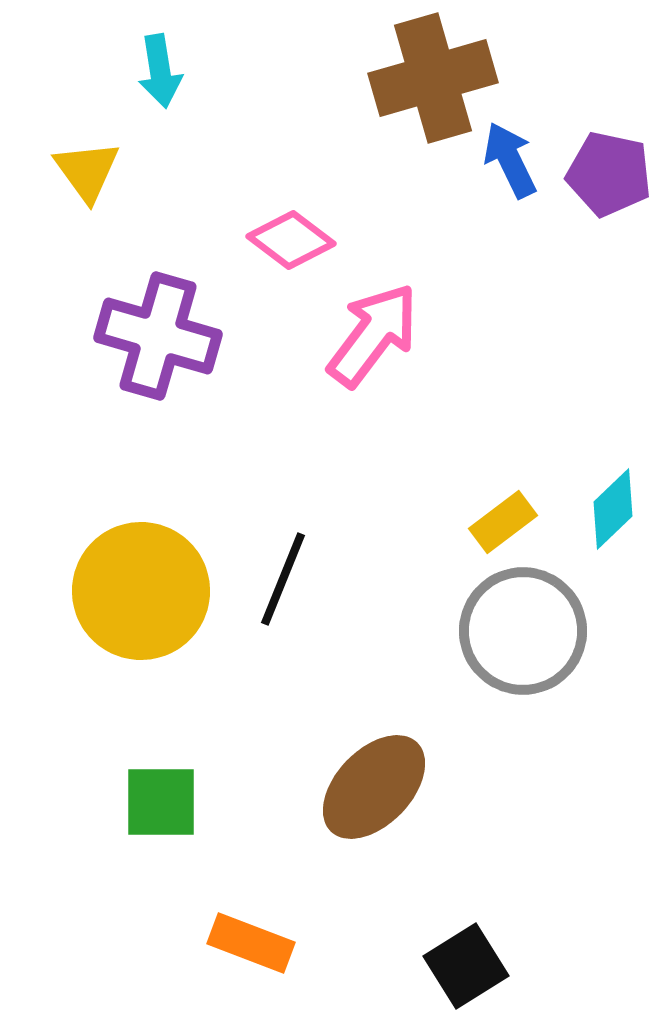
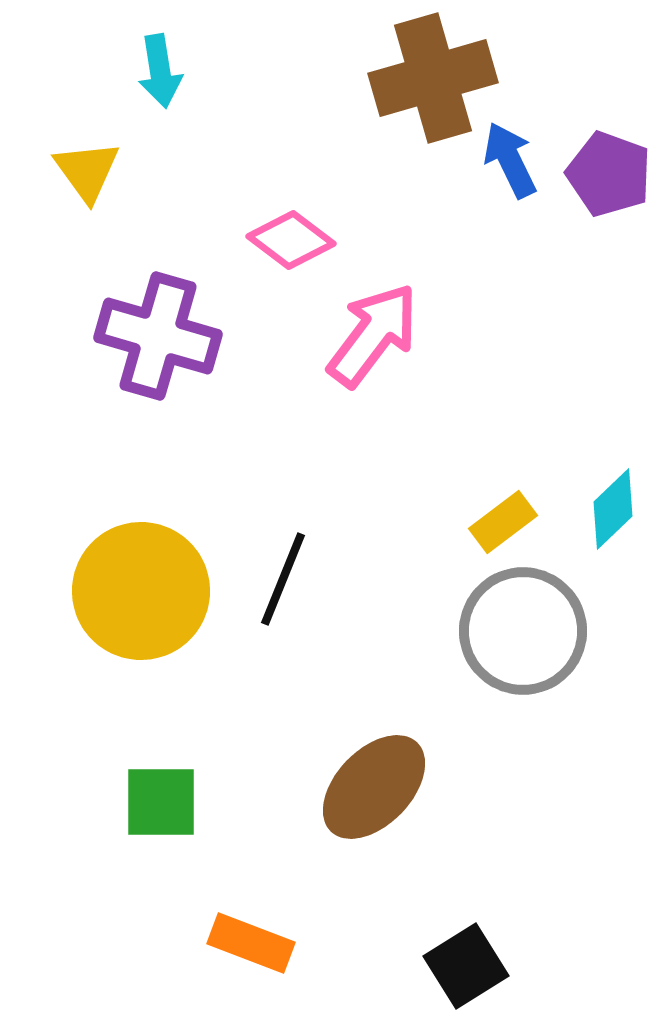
purple pentagon: rotated 8 degrees clockwise
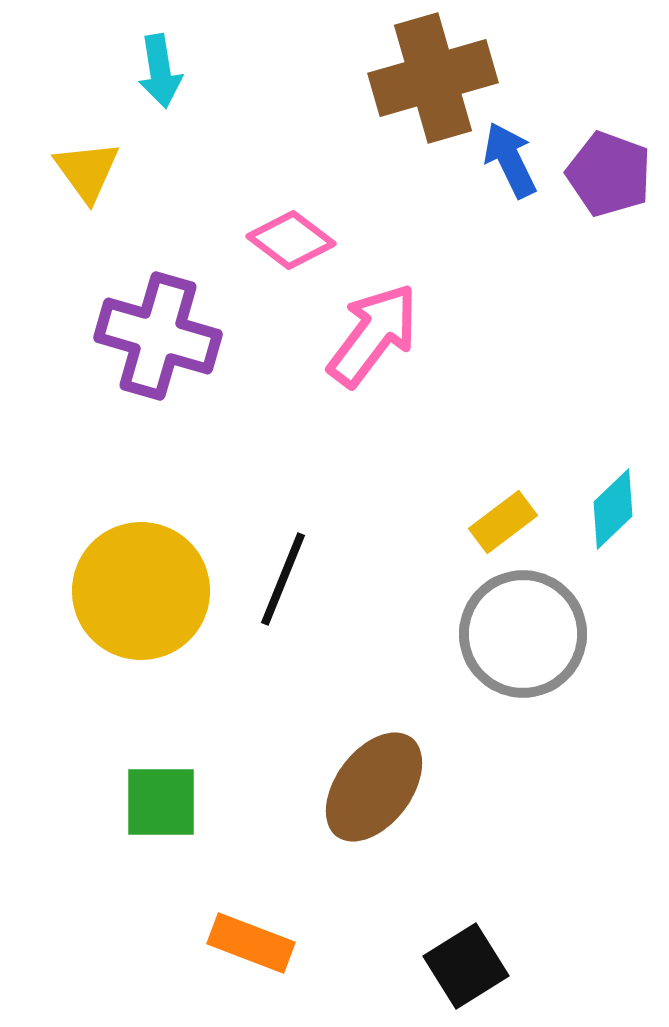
gray circle: moved 3 px down
brown ellipse: rotated 7 degrees counterclockwise
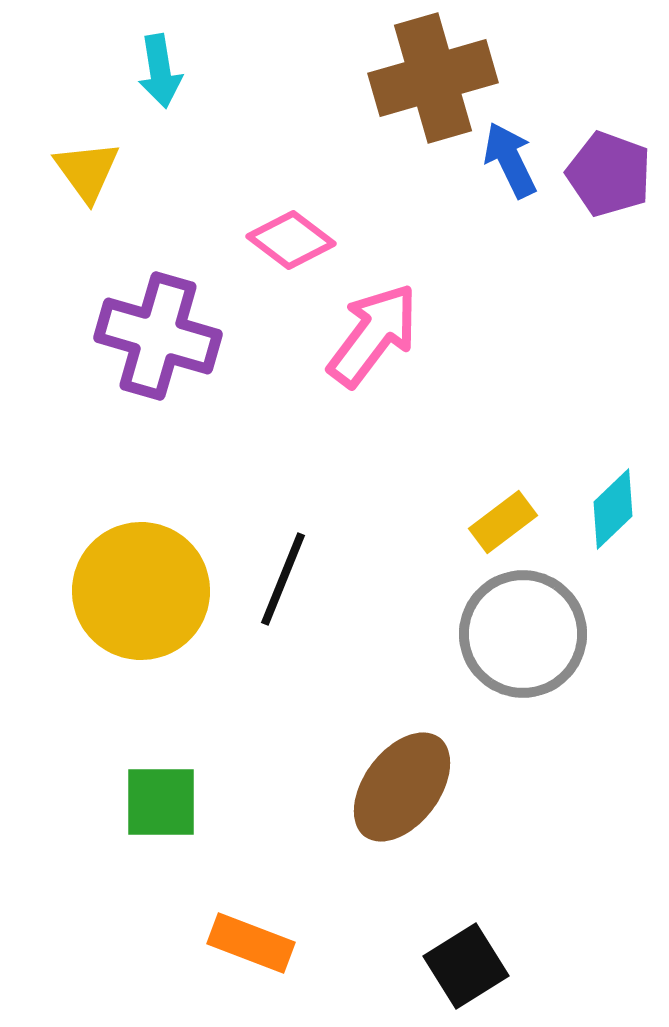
brown ellipse: moved 28 px right
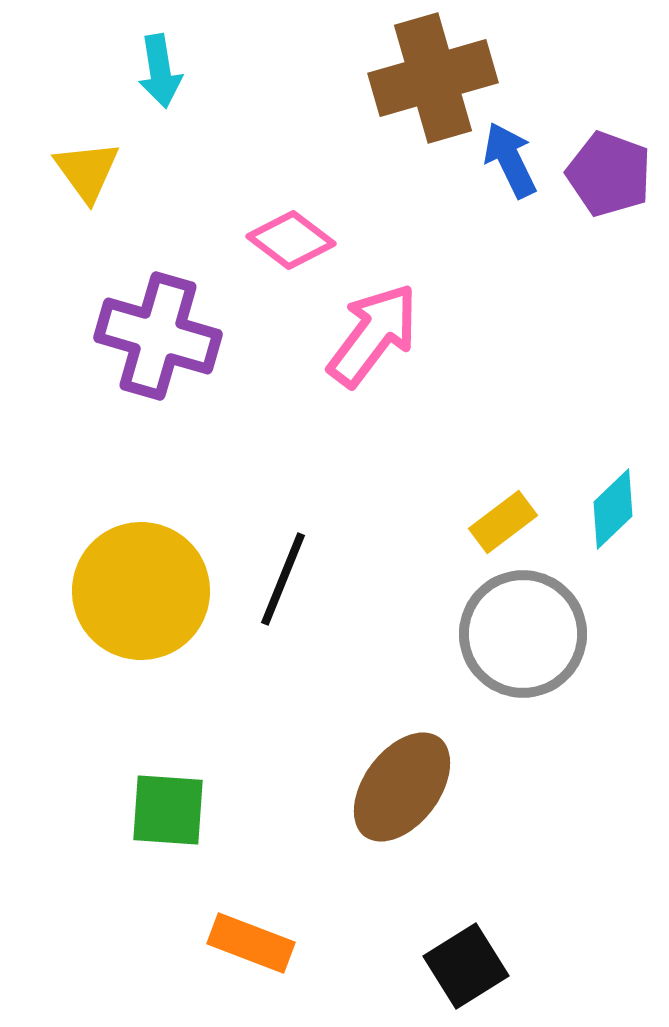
green square: moved 7 px right, 8 px down; rotated 4 degrees clockwise
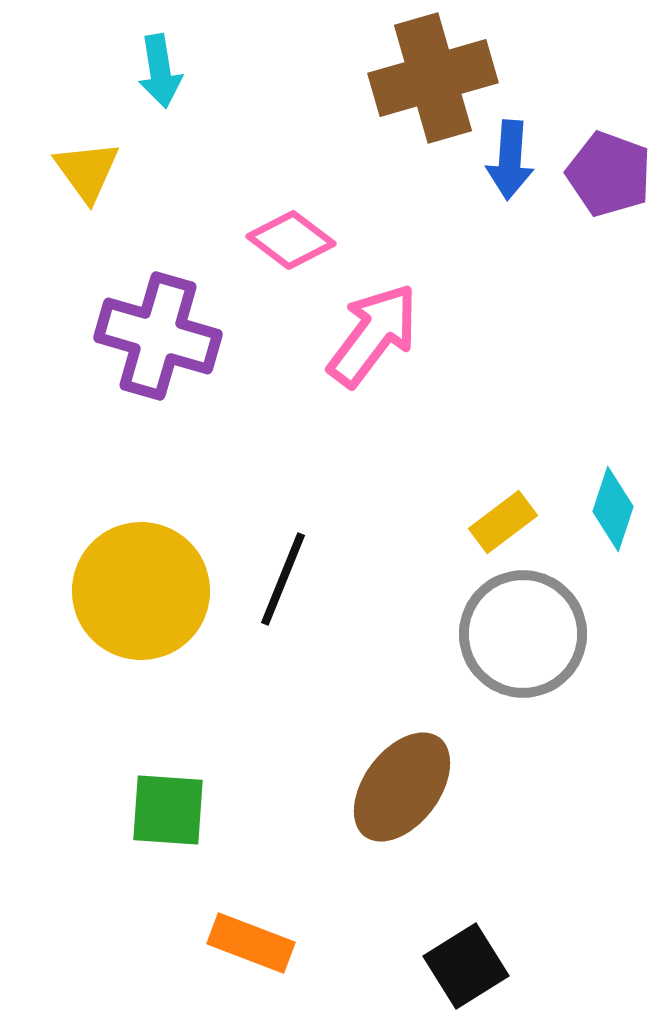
blue arrow: rotated 150 degrees counterclockwise
cyan diamond: rotated 28 degrees counterclockwise
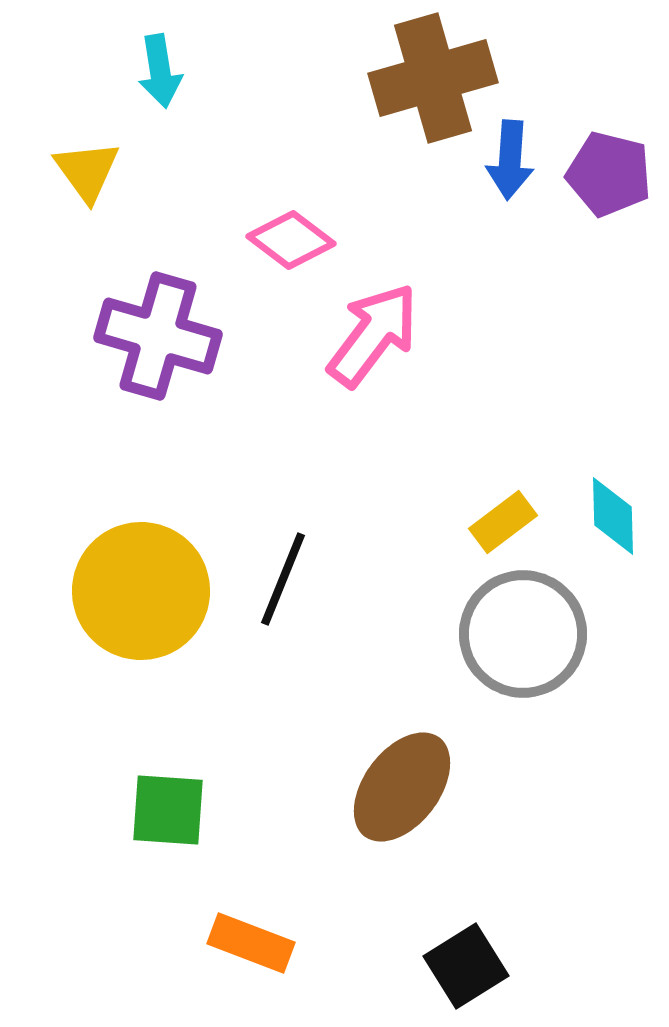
purple pentagon: rotated 6 degrees counterclockwise
cyan diamond: moved 7 px down; rotated 20 degrees counterclockwise
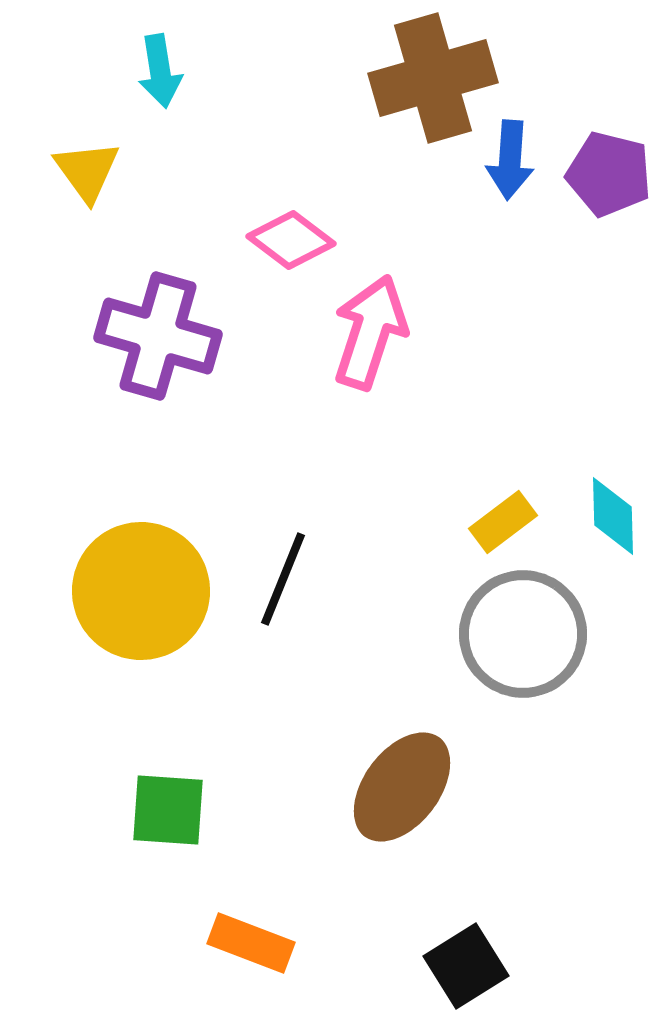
pink arrow: moved 3 px left, 3 px up; rotated 19 degrees counterclockwise
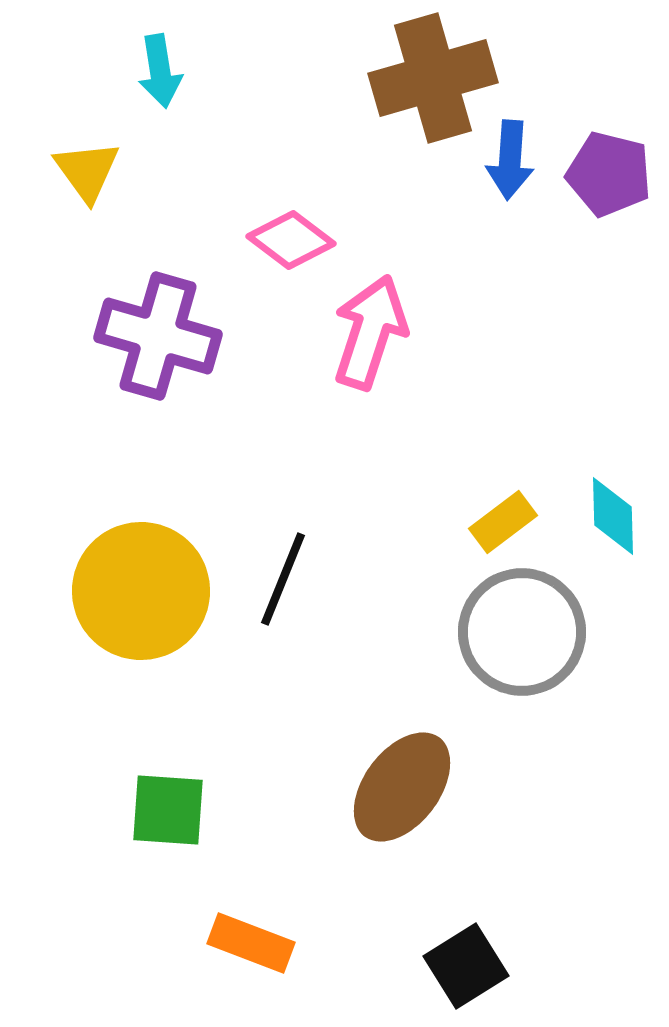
gray circle: moved 1 px left, 2 px up
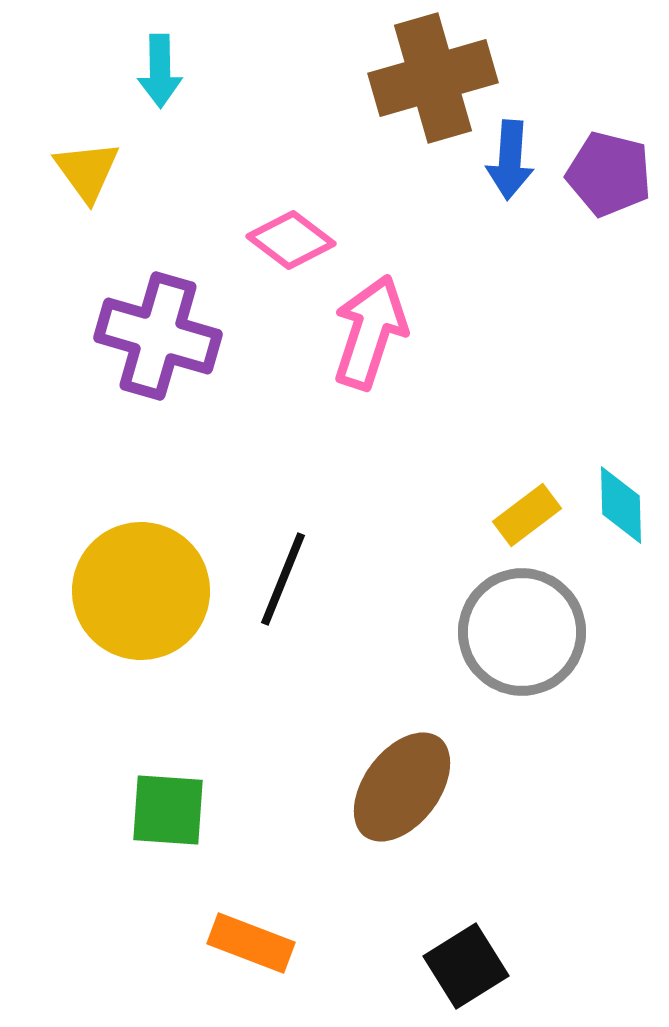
cyan arrow: rotated 8 degrees clockwise
cyan diamond: moved 8 px right, 11 px up
yellow rectangle: moved 24 px right, 7 px up
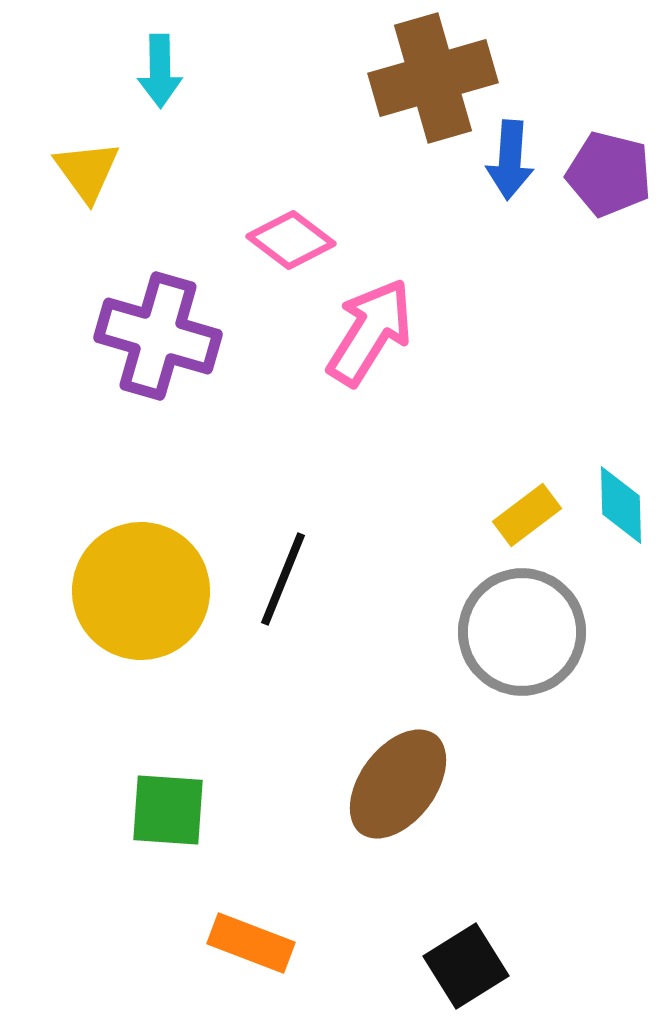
pink arrow: rotated 14 degrees clockwise
brown ellipse: moved 4 px left, 3 px up
